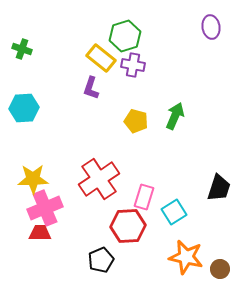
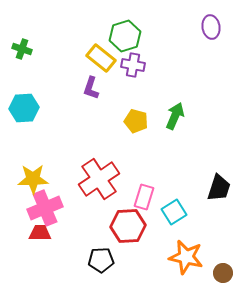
black pentagon: rotated 20 degrees clockwise
brown circle: moved 3 px right, 4 px down
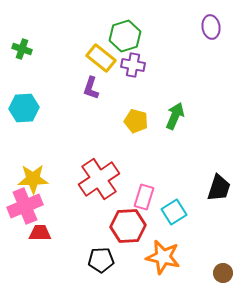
pink cross: moved 20 px left, 2 px up
orange star: moved 23 px left
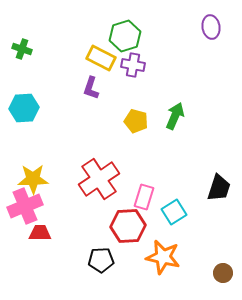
yellow rectangle: rotated 12 degrees counterclockwise
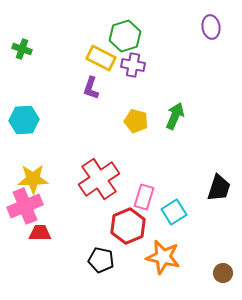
cyan hexagon: moved 12 px down
red hexagon: rotated 20 degrees counterclockwise
black pentagon: rotated 15 degrees clockwise
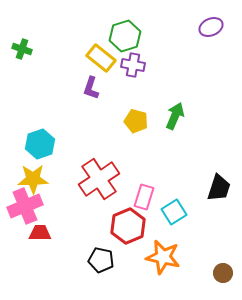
purple ellipse: rotated 75 degrees clockwise
yellow rectangle: rotated 12 degrees clockwise
cyan hexagon: moved 16 px right, 24 px down; rotated 16 degrees counterclockwise
